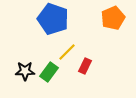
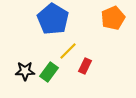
blue pentagon: rotated 12 degrees clockwise
yellow line: moved 1 px right, 1 px up
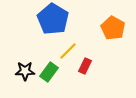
orange pentagon: moved 10 px down; rotated 20 degrees counterclockwise
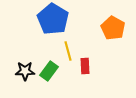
yellow line: rotated 60 degrees counterclockwise
red rectangle: rotated 28 degrees counterclockwise
green rectangle: moved 1 px up
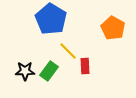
blue pentagon: moved 2 px left
yellow line: rotated 30 degrees counterclockwise
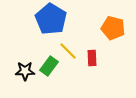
orange pentagon: rotated 15 degrees counterclockwise
red rectangle: moved 7 px right, 8 px up
green rectangle: moved 5 px up
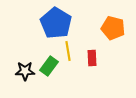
blue pentagon: moved 5 px right, 4 px down
yellow line: rotated 36 degrees clockwise
